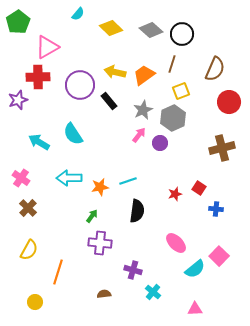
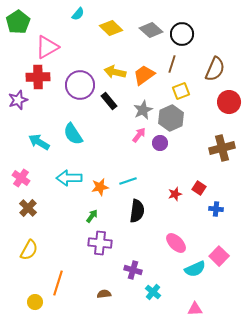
gray hexagon at (173, 118): moved 2 px left
cyan semicircle at (195, 269): rotated 15 degrees clockwise
orange line at (58, 272): moved 11 px down
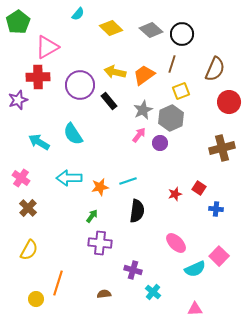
yellow circle at (35, 302): moved 1 px right, 3 px up
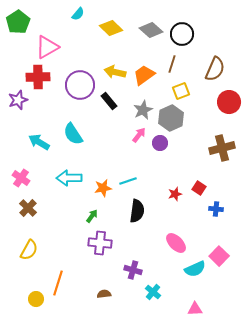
orange star at (100, 187): moved 3 px right, 1 px down
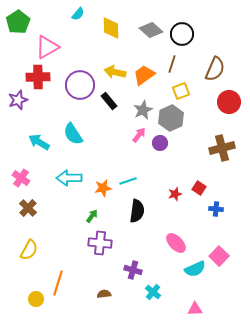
yellow diamond at (111, 28): rotated 45 degrees clockwise
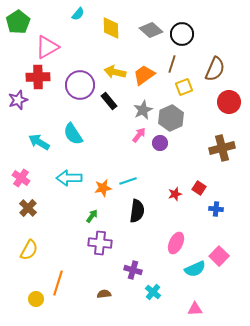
yellow square at (181, 91): moved 3 px right, 4 px up
pink ellipse at (176, 243): rotated 70 degrees clockwise
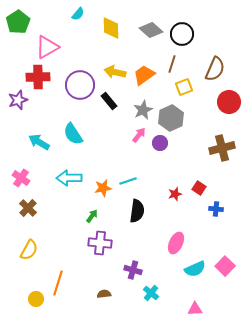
pink square at (219, 256): moved 6 px right, 10 px down
cyan cross at (153, 292): moved 2 px left, 1 px down
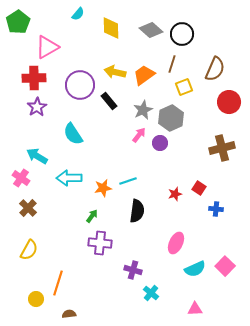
red cross at (38, 77): moved 4 px left, 1 px down
purple star at (18, 100): moved 19 px right, 7 px down; rotated 12 degrees counterclockwise
cyan arrow at (39, 142): moved 2 px left, 14 px down
brown semicircle at (104, 294): moved 35 px left, 20 px down
